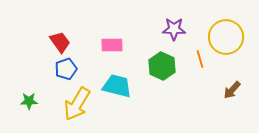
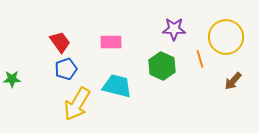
pink rectangle: moved 1 px left, 3 px up
brown arrow: moved 1 px right, 9 px up
green star: moved 17 px left, 22 px up
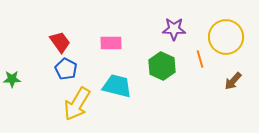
pink rectangle: moved 1 px down
blue pentagon: rotated 25 degrees counterclockwise
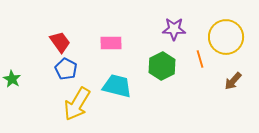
green hexagon: rotated 8 degrees clockwise
green star: rotated 30 degrees clockwise
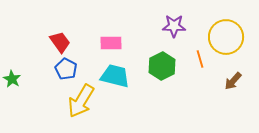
purple star: moved 3 px up
cyan trapezoid: moved 2 px left, 10 px up
yellow arrow: moved 4 px right, 3 px up
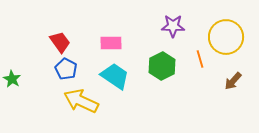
purple star: moved 1 px left
cyan trapezoid: rotated 20 degrees clockwise
yellow arrow: rotated 84 degrees clockwise
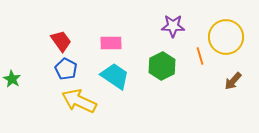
red trapezoid: moved 1 px right, 1 px up
orange line: moved 3 px up
yellow arrow: moved 2 px left
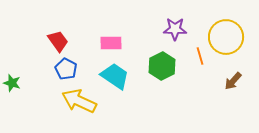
purple star: moved 2 px right, 3 px down
red trapezoid: moved 3 px left
green star: moved 4 px down; rotated 12 degrees counterclockwise
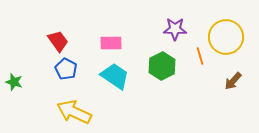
green star: moved 2 px right, 1 px up
yellow arrow: moved 5 px left, 11 px down
